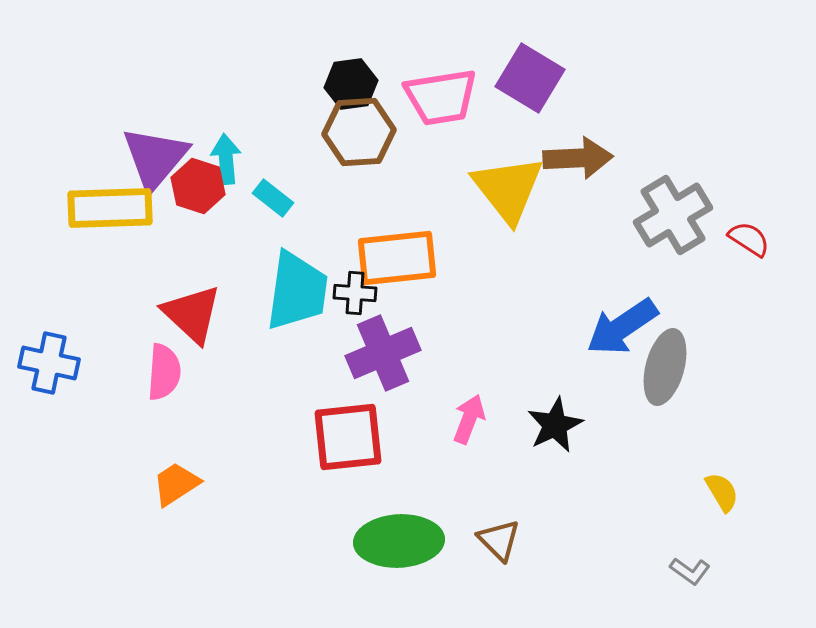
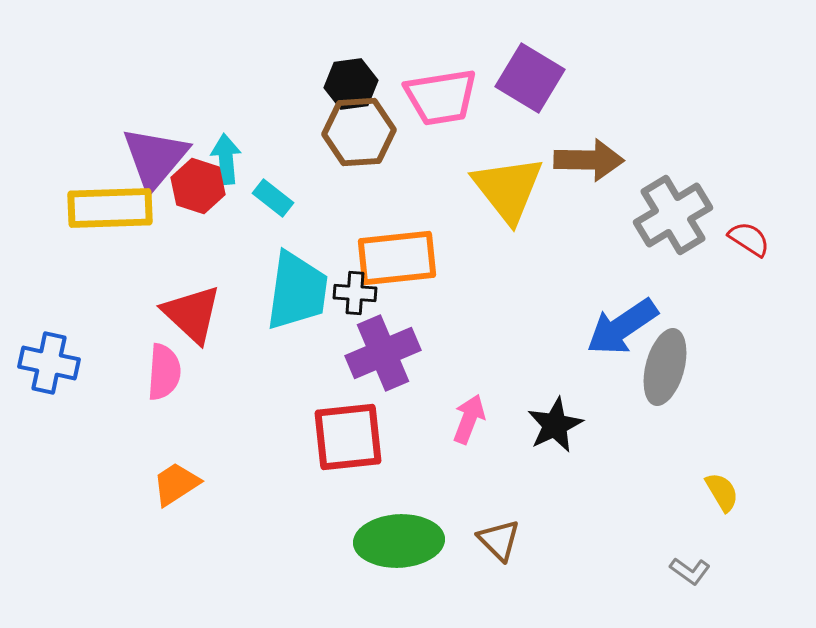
brown arrow: moved 11 px right, 2 px down; rotated 4 degrees clockwise
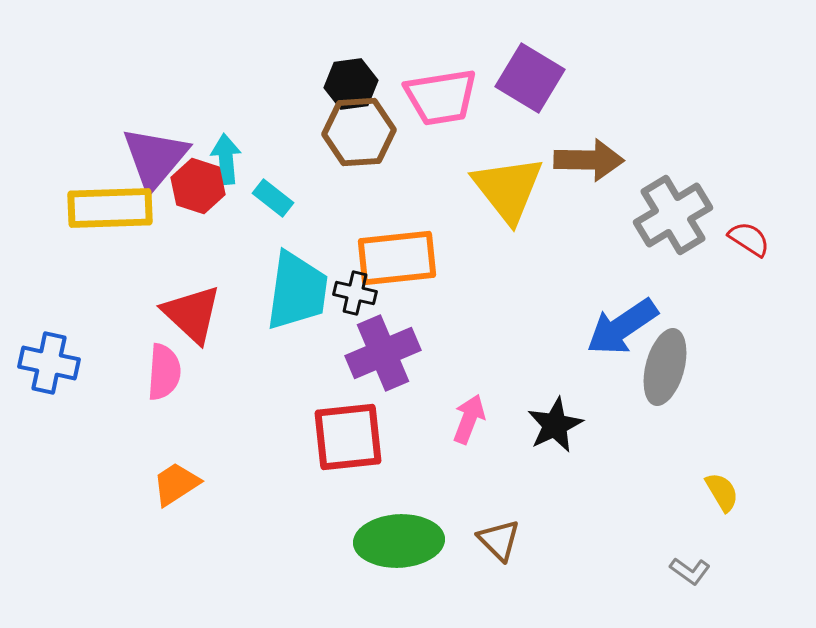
black cross: rotated 9 degrees clockwise
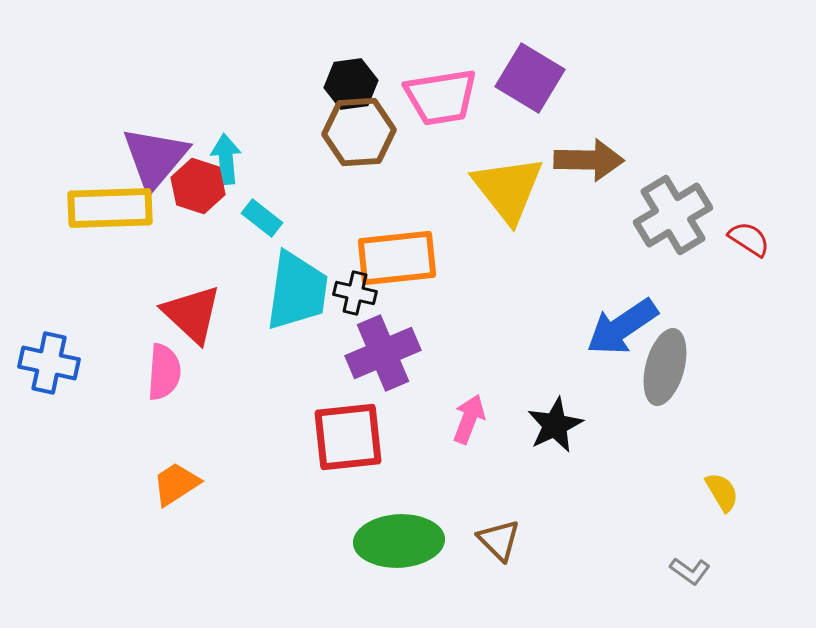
cyan rectangle: moved 11 px left, 20 px down
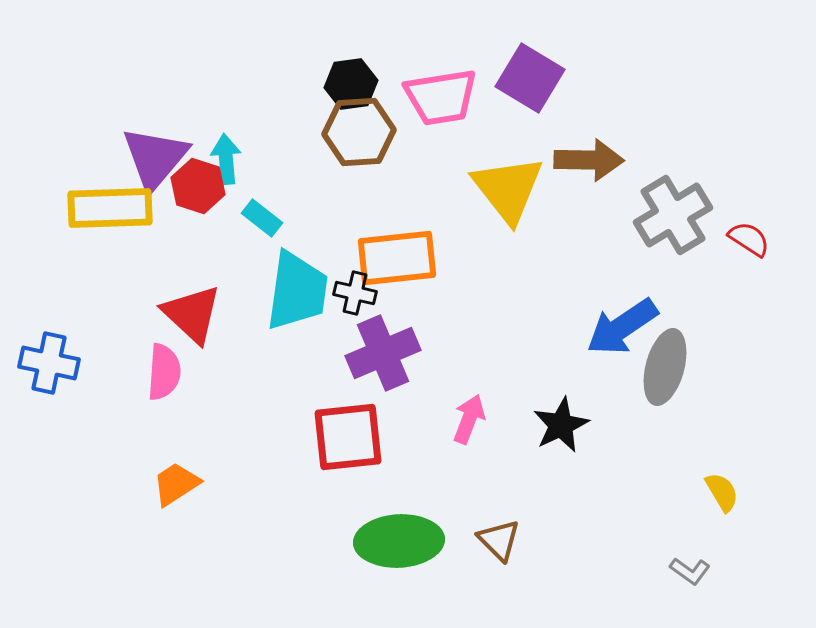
black star: moved 6 px right
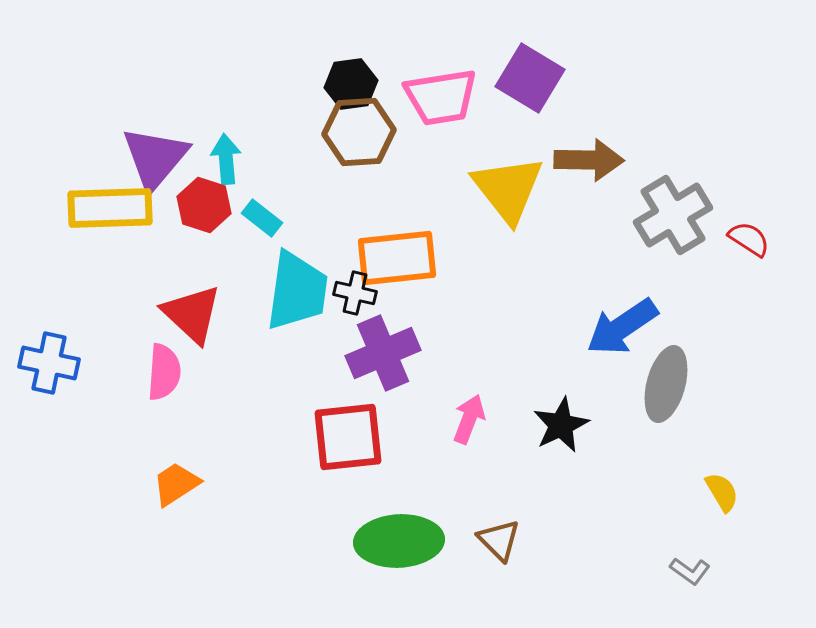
red hexagon: moved 6 px right, 19 px down
gray ellipse: moved 1 px right, 17 px down
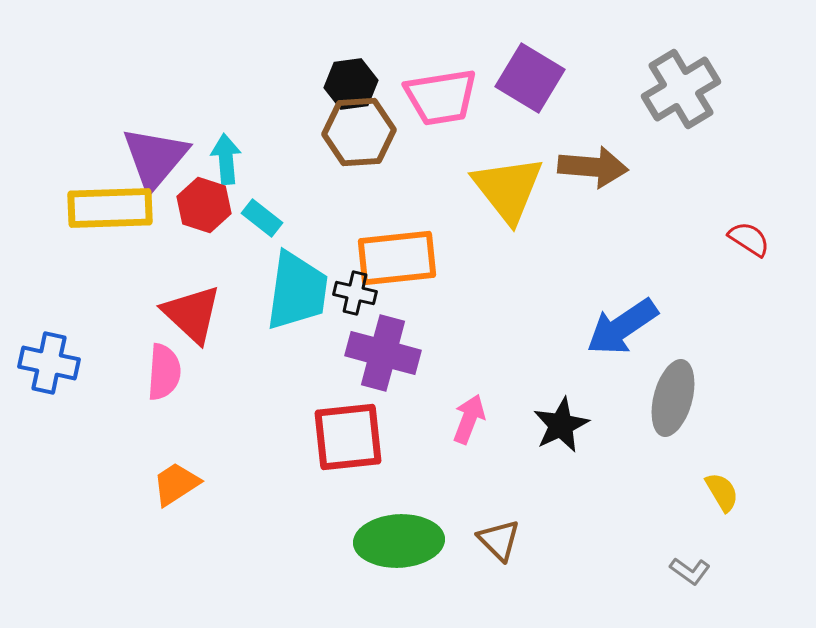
brown arrow: moved 4 px right, 7 px down; rotated 4 degrees clockwise
gray cross: moved 8 px right, 126 px up
purple cross: rotated 38 degrees clockwise
gray ellipse: moved 7 px right, 14 px down
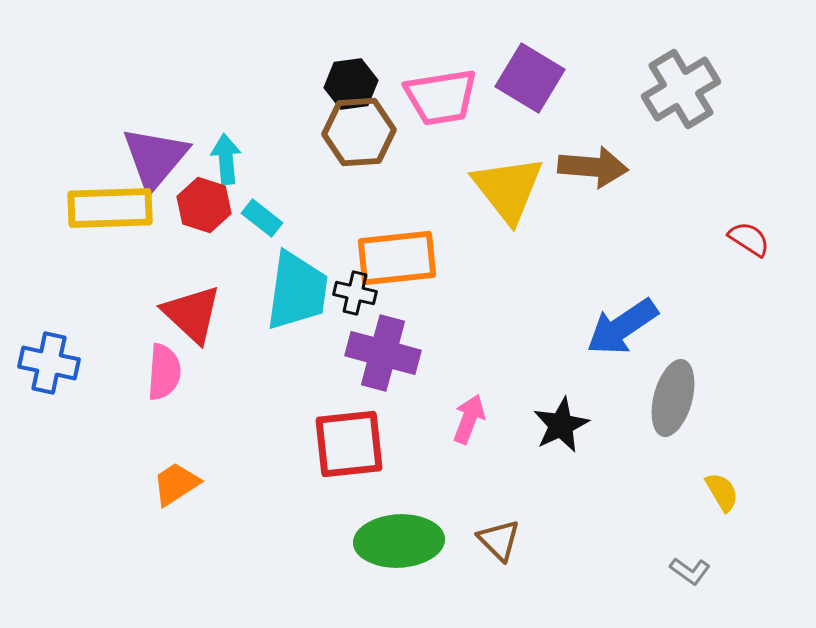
red square: moved 1 px right, 7 px down
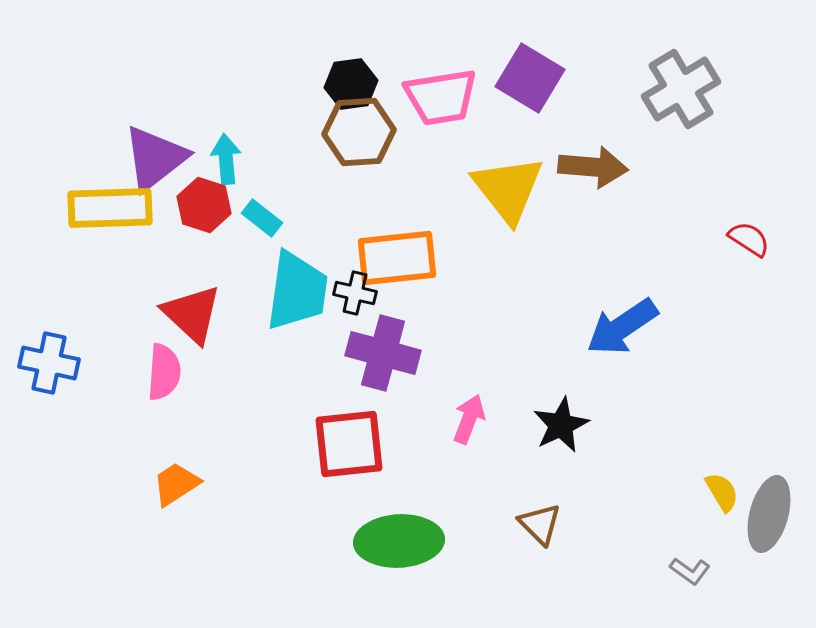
purple triangle: rotated 12 degrees clockwise
gray ellipse: moved 96 px right, 116 px down
brown triangle: moved 41 px right, 16 px up
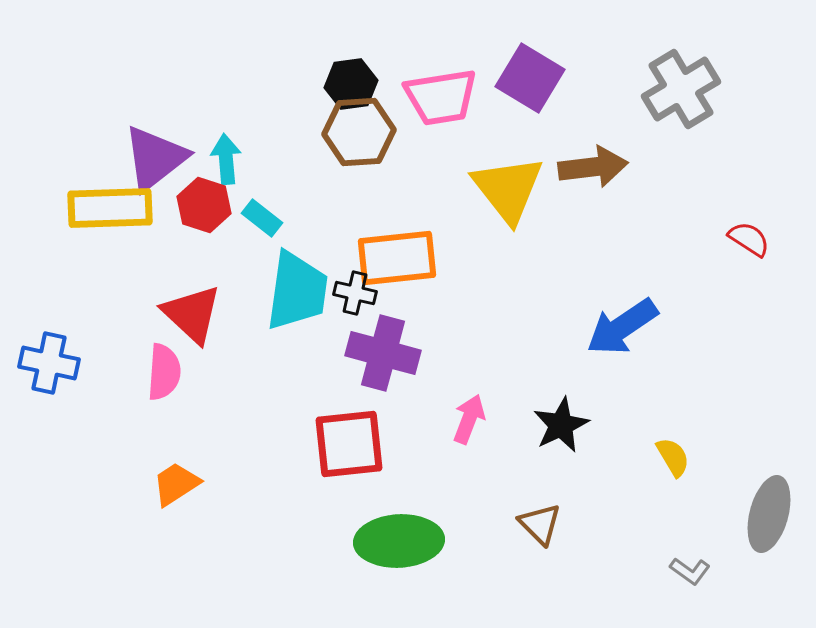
brown arrow: rotated 12 degrees counterclockwise
yellow semicircle: moved 49 px left, 35 px up
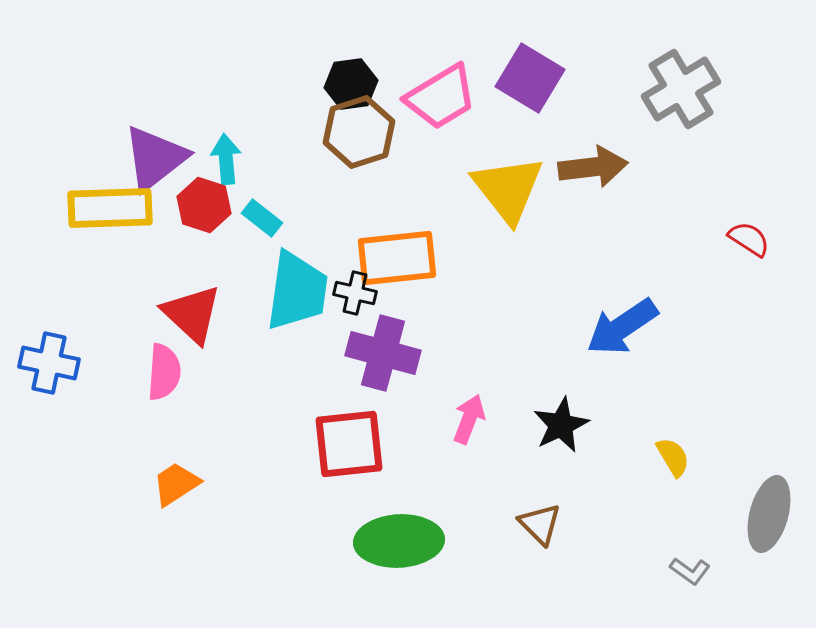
pink trapezoid: rotated 22 degrees counterclockwise
brown hexagon: rotated 14 degrees counterclockwise
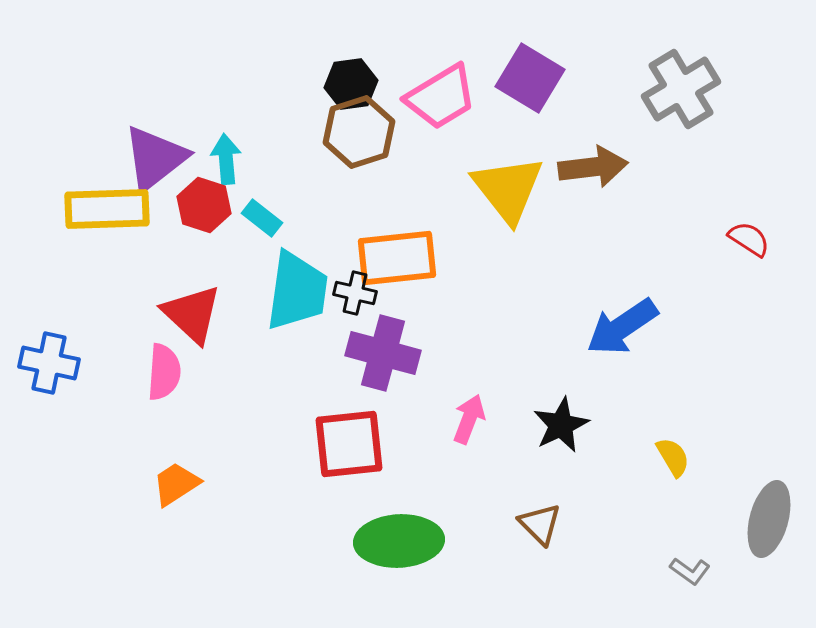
yellow rectangle: moved 3 px left, 1 px down
gray ellipse: moved 5 px down
